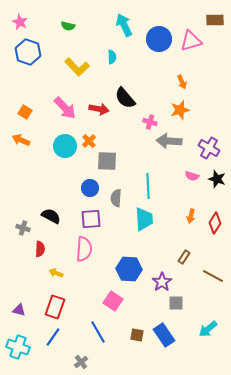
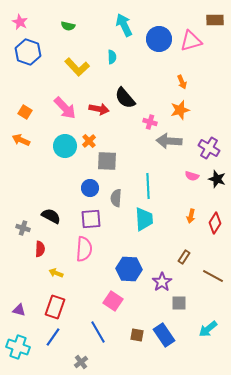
gray square at (176, 303): moved 3 px right
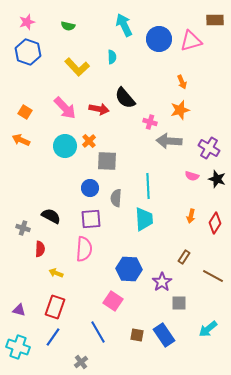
pink star at (20, 22): moved 7 px right; rotated 28 degrees clockwise
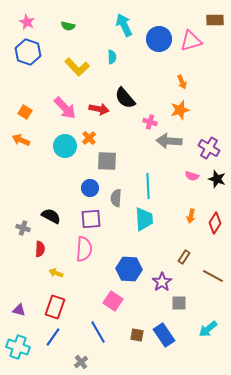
pink star at (27, 22): rotated 28 degrees counterclockwise
orange cross at (89, 141): moved 3 px up
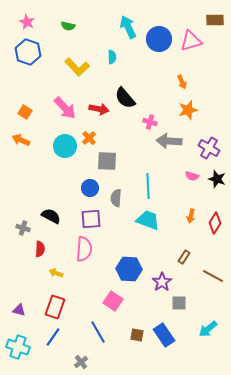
cyan arrow at (124, 25): moved 4 px right, 2 px down
orange star at (180, 110): moved 8 px right
cyan trapezoid at (144, 219): moved 4 px right, 1 px down; rotated 65 degrees counterclockwise
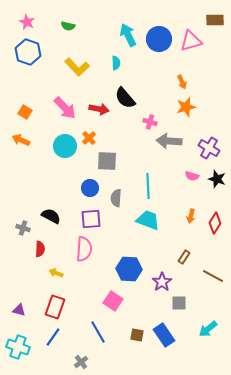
cyan arrow at (128, 27): moved 8 px down
cyan semicircle at (112, 57): moved 4 px right, 6 px down
orange star at (188, 110): moved 2 px left, 3 px up
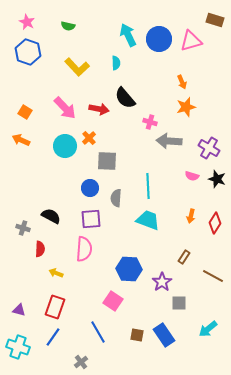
brown rectangle at (215, 20): rotated 18 degrees clockwise
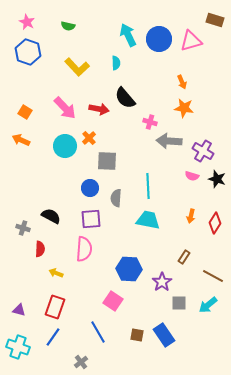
orange star at (186, 107): moved 2 px left, 1 px down; rotated 24 degrees clockwise
purple cross at (209, 148): moved 6 px left, 3 px down
cyan trapezoid at (148, 220): rotated 10 degrees counterclockwise
cyan arrow at (208, 329): moved 24 px up
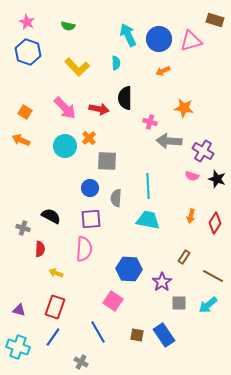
orange arrow at (182, 82): moved 19 px left, 11 px up; rotated 88 degrees clockwise
black semicircle at (125, 98): rotated 40 degrees clockwise
gray cross at (81, 362): rotated 24 degrees counterclockwise
